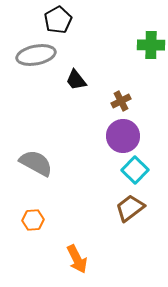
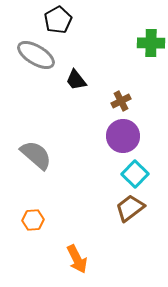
green cross: moved 2 px up
gray ellipse: rotated 42 degrees clockwise
gray semicircle: moved 8 px up; rotated 12 degrees clockwise
cyan square: moved 4 px down
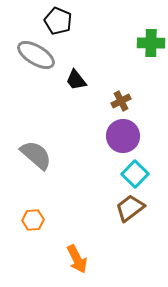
black pentagon: moved 1 px down; rotated 20 degrees counterclockwise
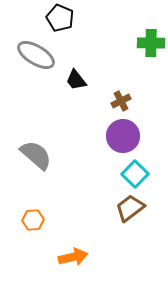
black pentagon: moved 2 px right, 3 px up
orange arrow: moved 4 px left, 2 px up; rotated 76 degrees counterclockwise
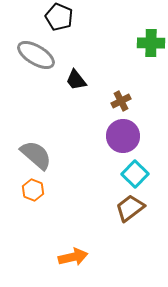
black pentagon: moved 1 px left, 1 px up
orange hexagon: moved 30 px up; rotated 25 degrees clockwise
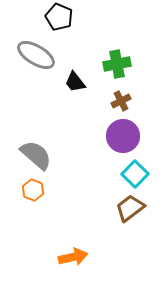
green cross: moved 34 px left, 21 px down; rotated 12 degrees counterclockwise
black trapezoid: moved 1 px left, 2 px down
